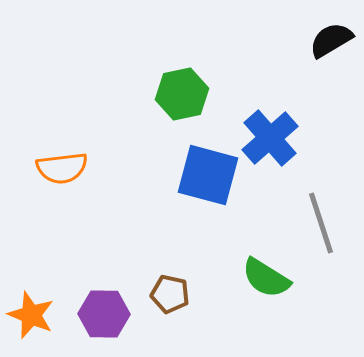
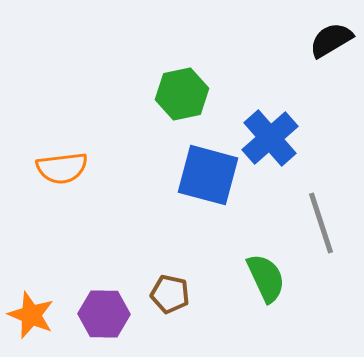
green semicircle: rotated 147 degrees counterclockwise
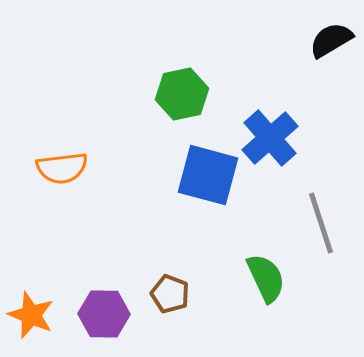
brown pentagon: rotated 9 degrees clockwise
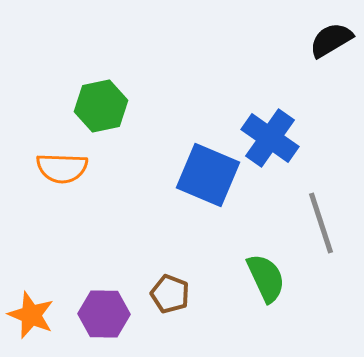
green hexagon: moved 81 px left, 12 px down
blue cross: rotated 14 degrees counterclockwise
orange semicircle: rotated 9 degrees clockwise
blue square: rotated 8 degrees clockwise
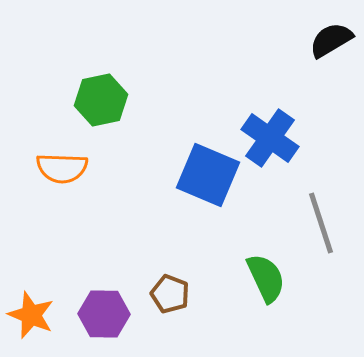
green hexagon: moved 6 px up
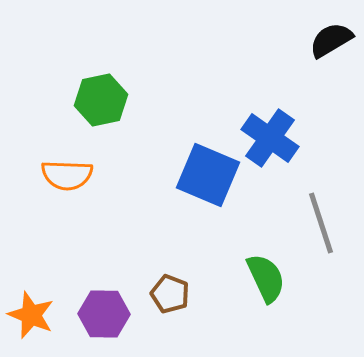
orange semicircle: moved 5 px right, 7 px down
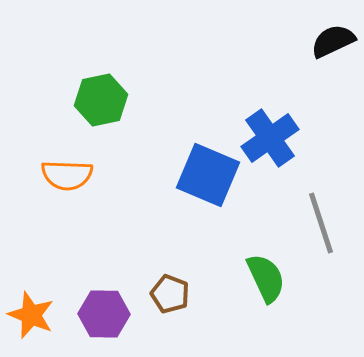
black semicircle: moved 2 px right, 1 px down; rotated 6 degrees clockwise
blue cross: rotated 20 degrees clockwise
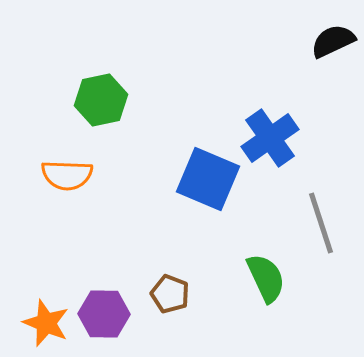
blue square: moved 4 px down
orange star: moved 15 px right, 8 px down
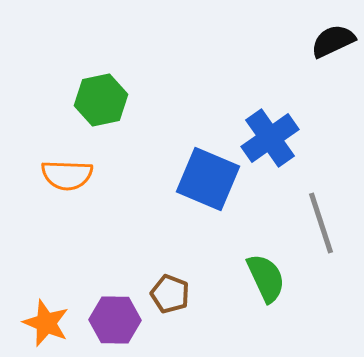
purple hexagon: moved 11 px right, 6 px down
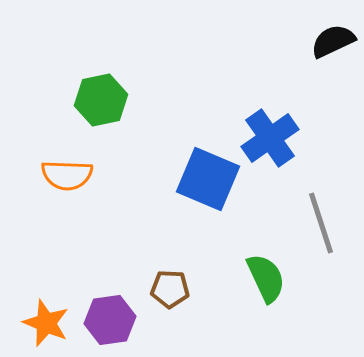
brown pentagon: moved 5 px up; rotated 18 degrees counterclockwise
purple hexagon: moved 5 px left; rotated 9 degrees counterclockwise
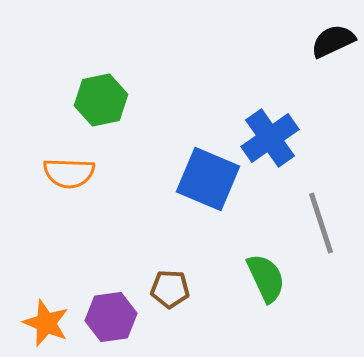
orange semicircle: moved 2 px right, 2 px up
purple hexagon: moved 1 px right, 3 px up
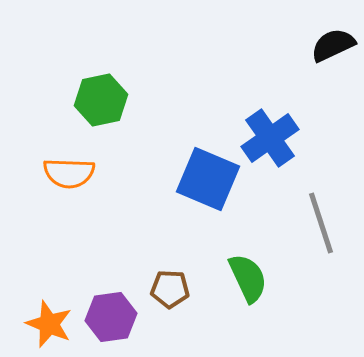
black semicircle: moved 4 px down
green semicircle: moved 18 px left
orange star: moved 3 px right, 1 px down
